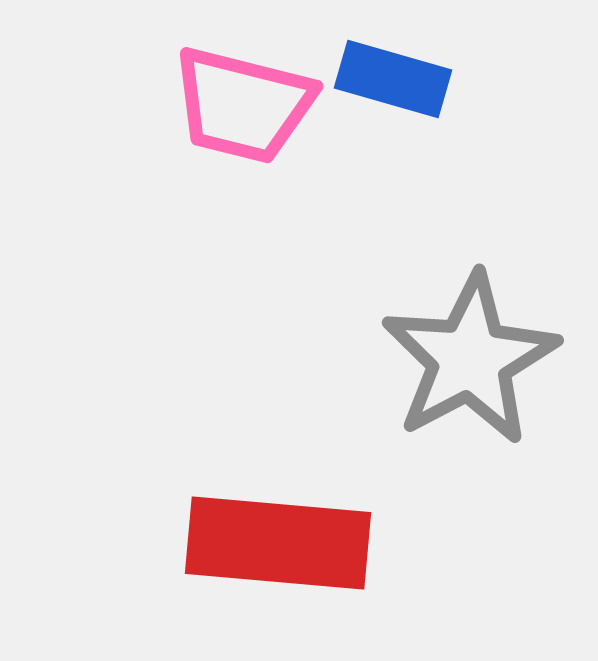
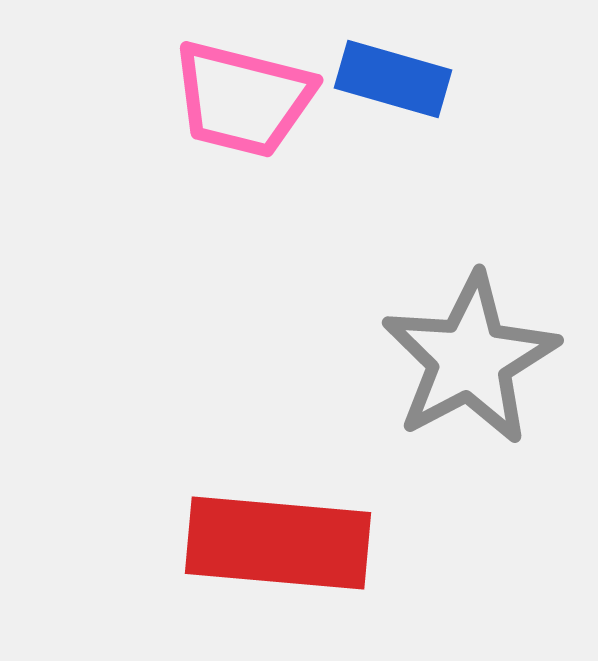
pink trapezoid: moved 6 px up
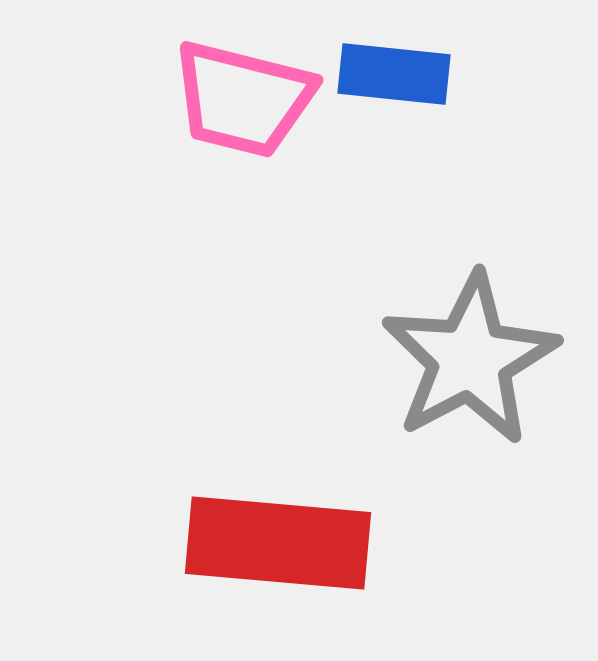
blue rectangle: moved 1 px right, 5 px up; rotated 10 degrees counterclockwise
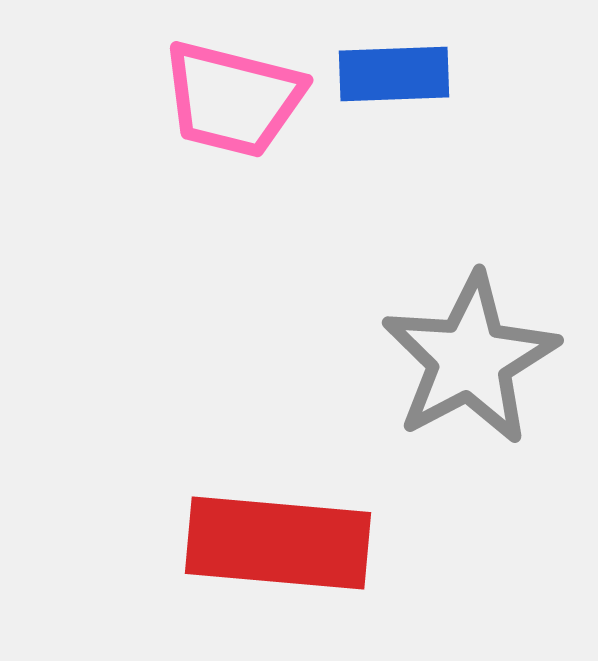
blue rectangle: rotated 8 degrees counterclockwise
pink trapezoid: moved 10 px left
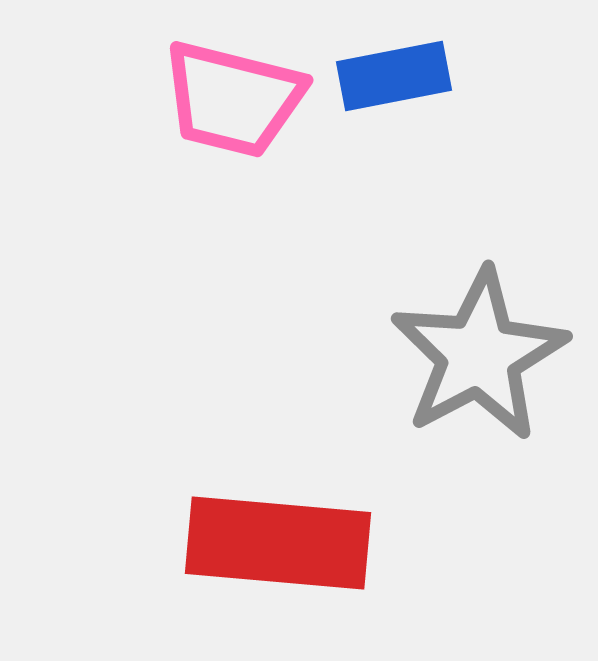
blue rectangle: moved 2 px down; rotated 9 degrees counterclockwise
gray star: moved 9 px right, 4 px up
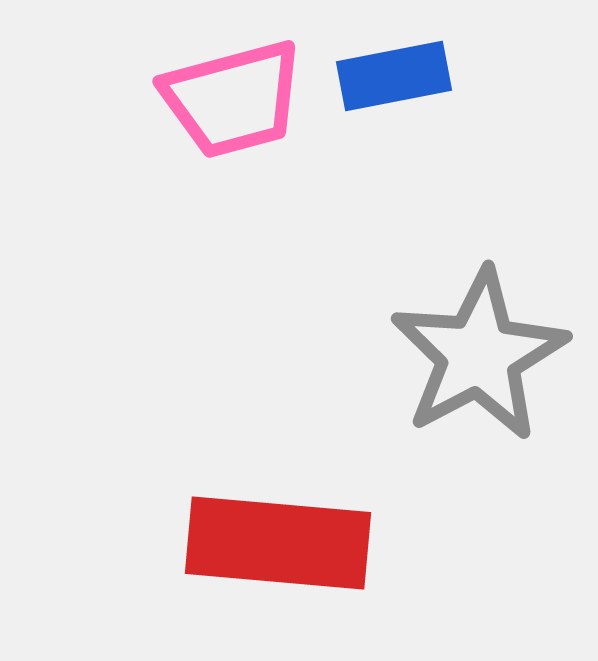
pink trapezoid: rotated 29 degrees counterclockwise
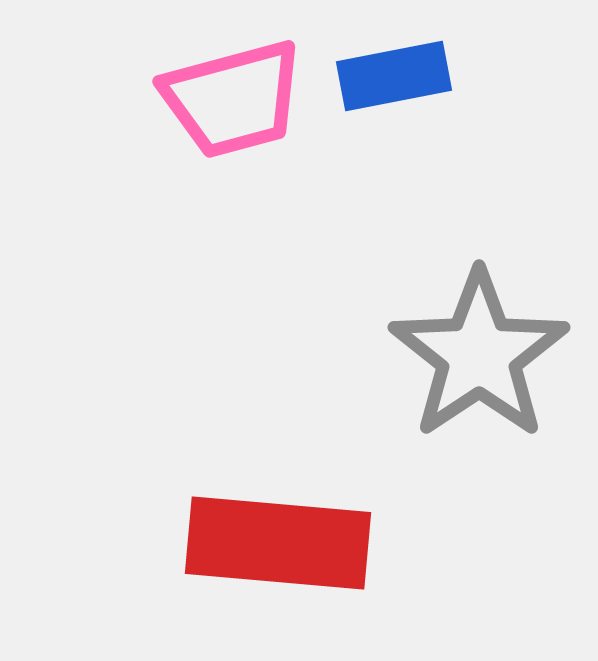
gray star: rotated 6 degrees counterclockwise
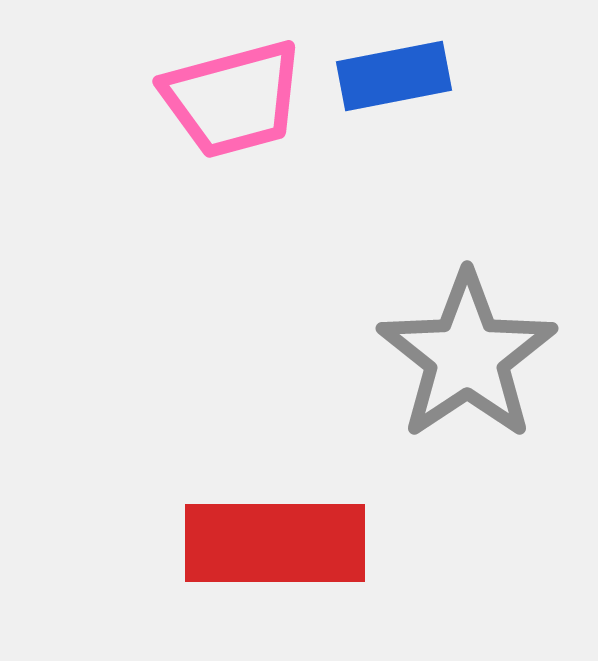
gray star: moved 12 px left, 1 px down
red rectangle: moved 3 px left; rotated 5 degrees counterclockwise
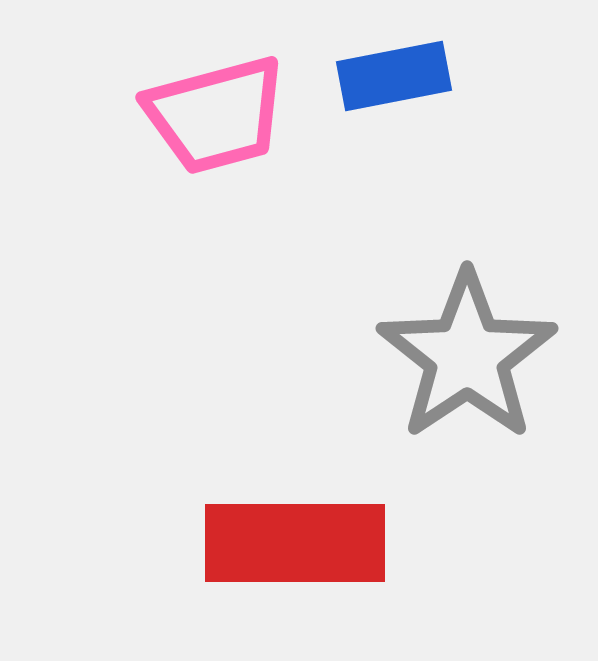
pink trapezoid: moved 17 px left, 16 px down
red rectangle: moved 20 px right
